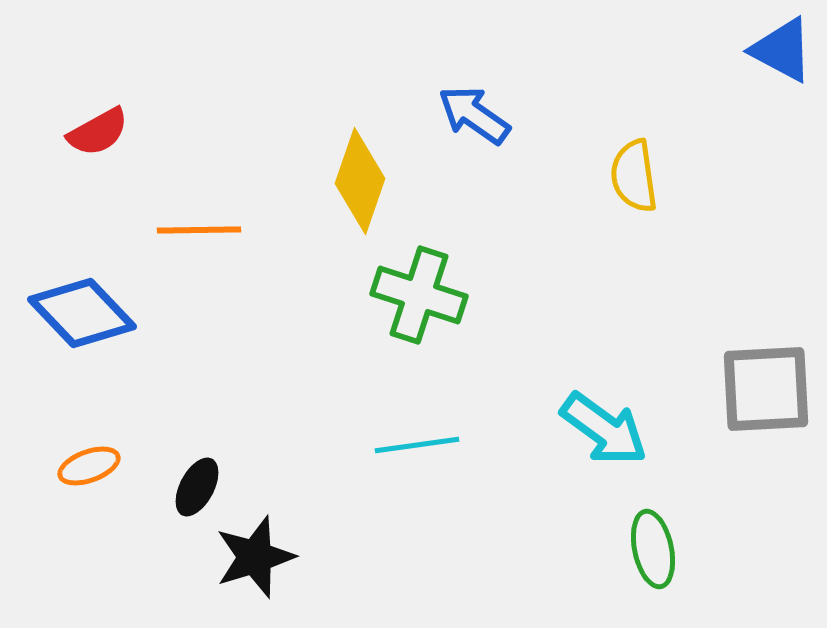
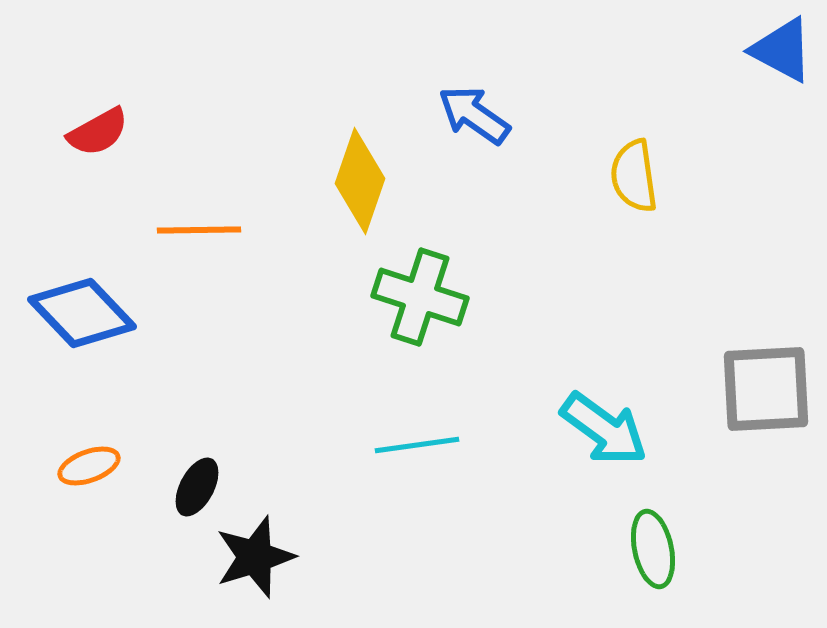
green cross: moved 1 px right, 2 px down
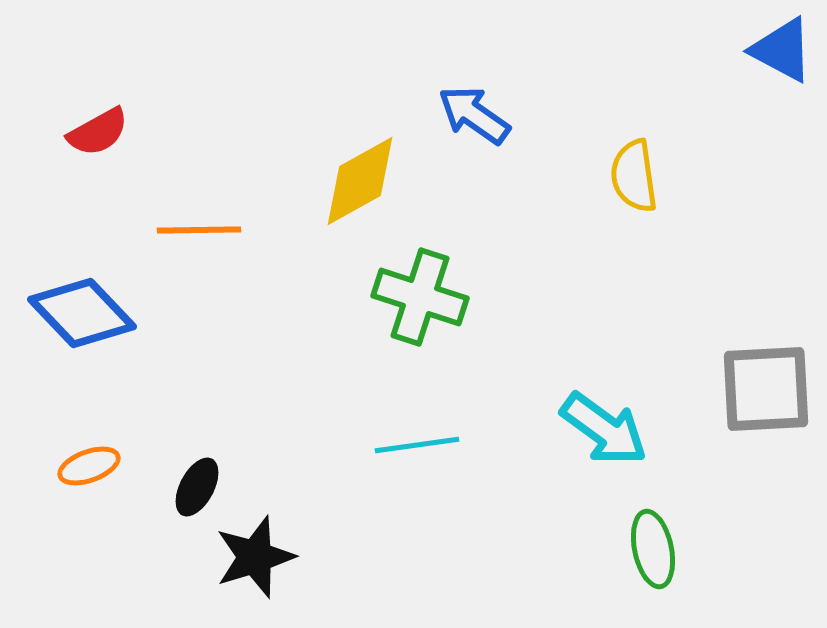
yellow diamond: rotated 42 degrees clockwise
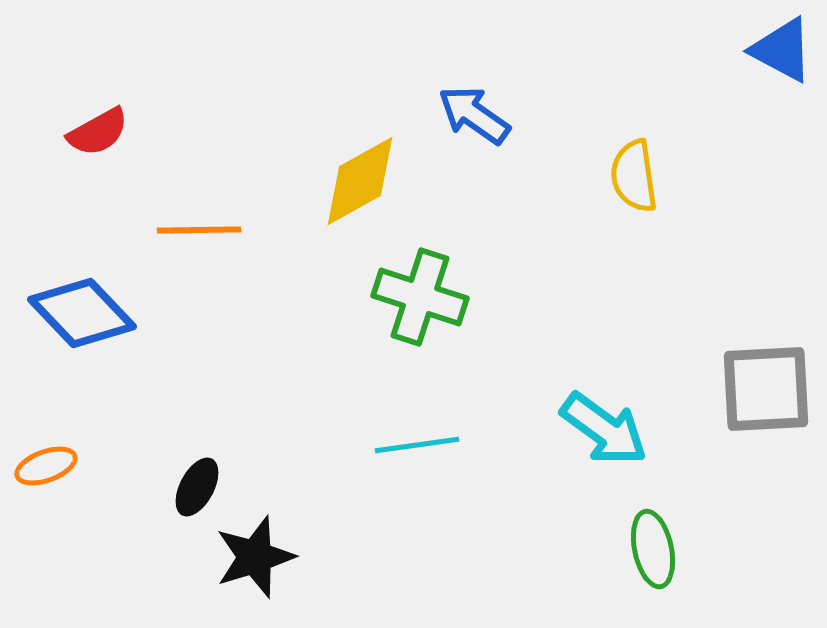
orange ellipse: moved 43 px left
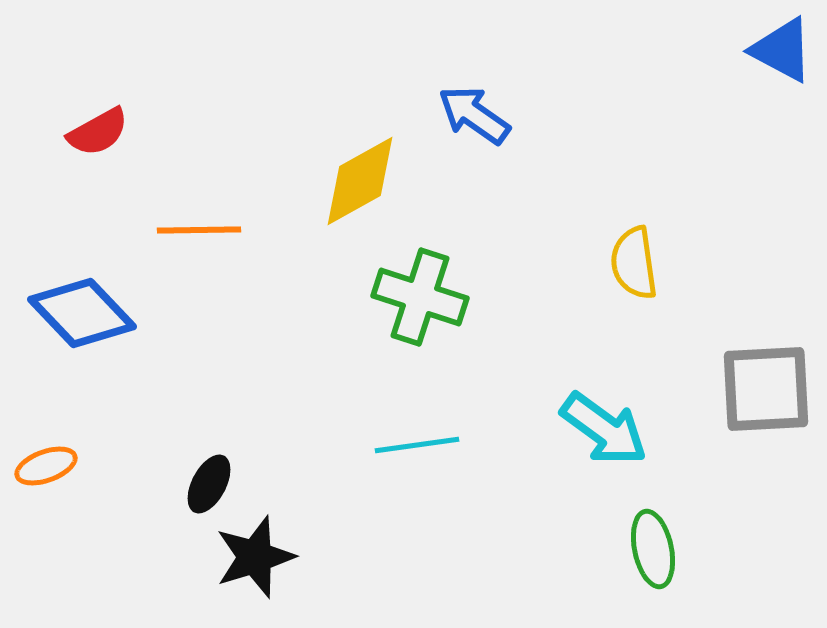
yellow semicircle: moved 87 px down
black ellipse: moved 12 px right, 3 px up
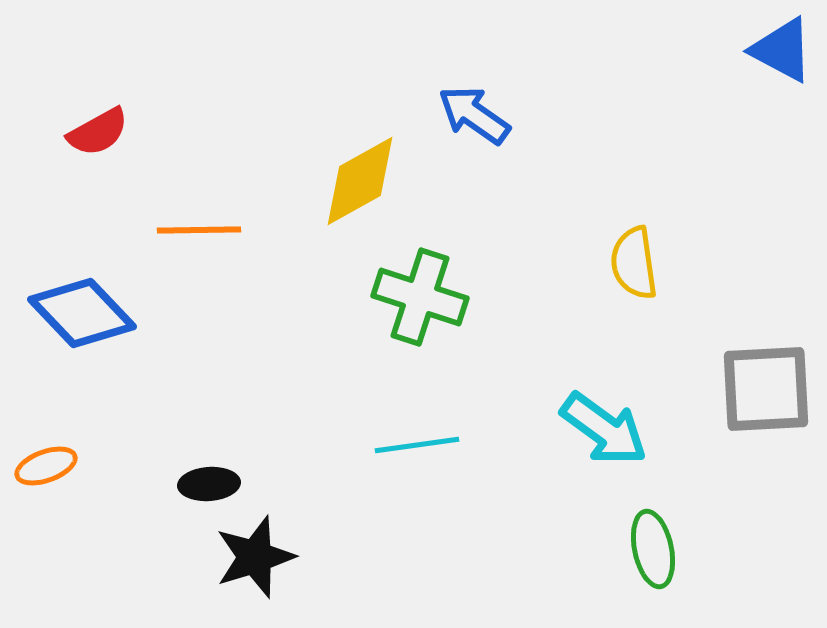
black ellipse: rotated 58 degrees clockwise
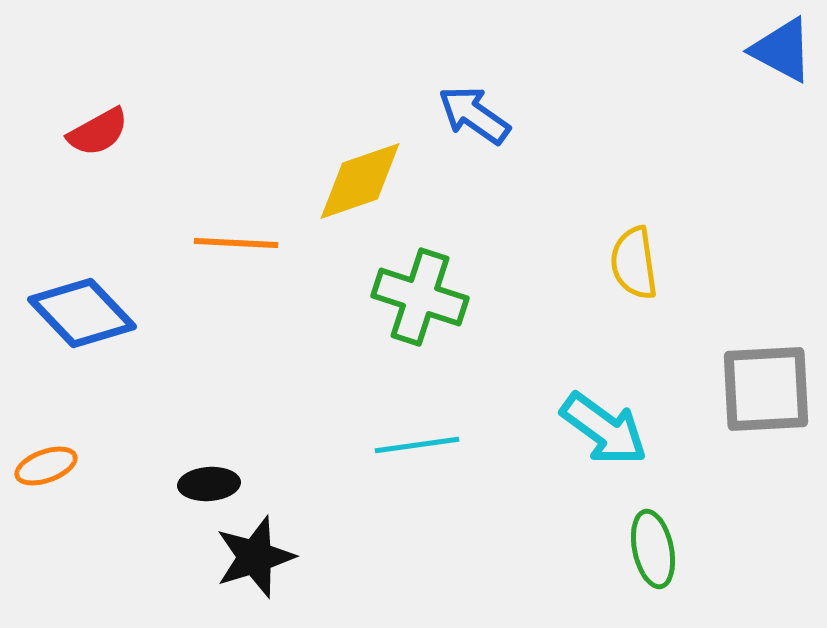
yellow diamond: rotated 10 degrees clockwise
orange line: moved 37 px right, 13 px down; rotated 4 degrees clockwise
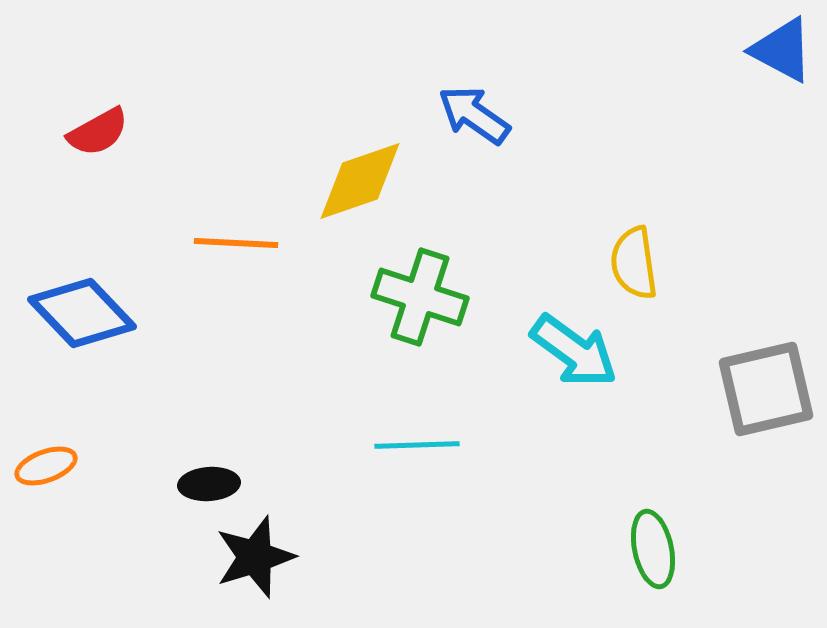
gray square: rotated 10 degrees counterclockwise
cyan arrow: moved 30 px left, 78 px up
cyan line: rotated 6 degrees clockwise
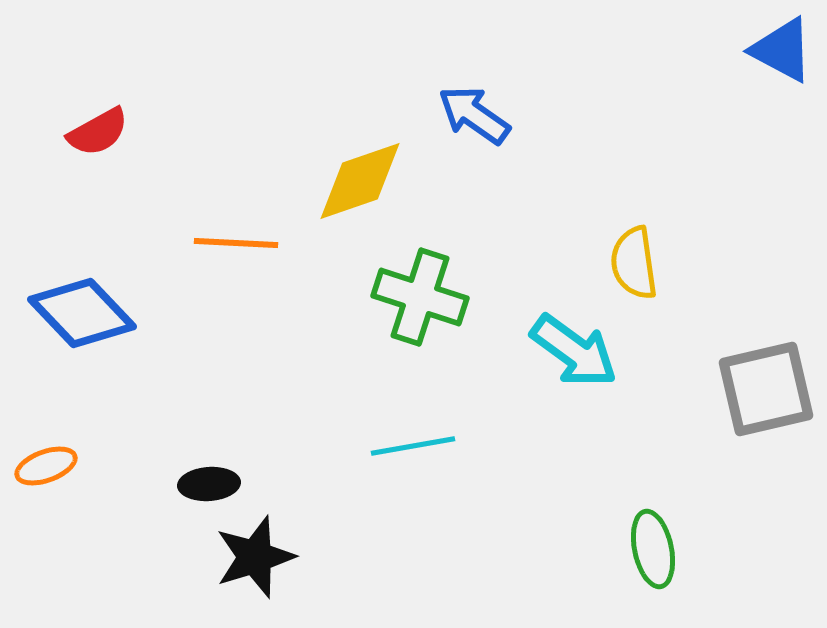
cyan line: moved 4 px left, 1 px down; rotated 8 degrees counterclockwise
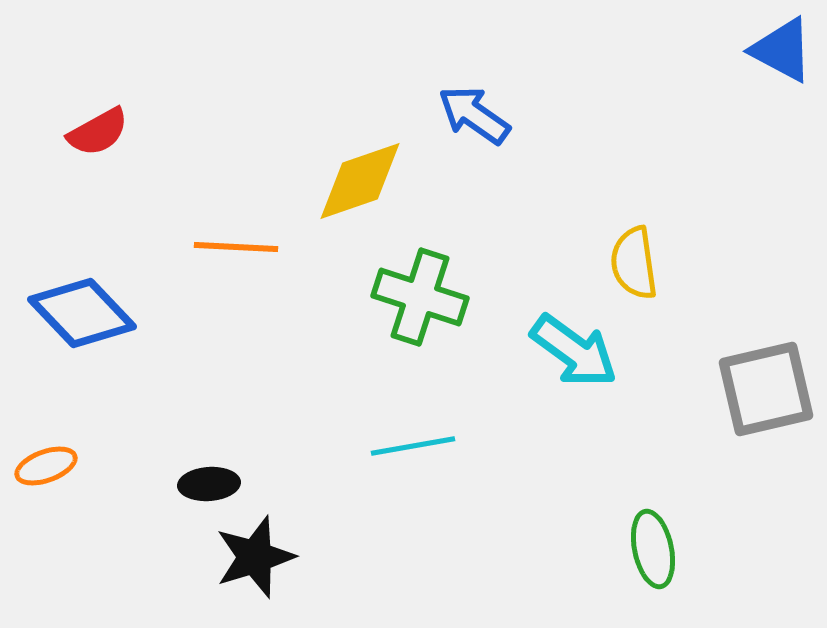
orange line: moved 4 px down
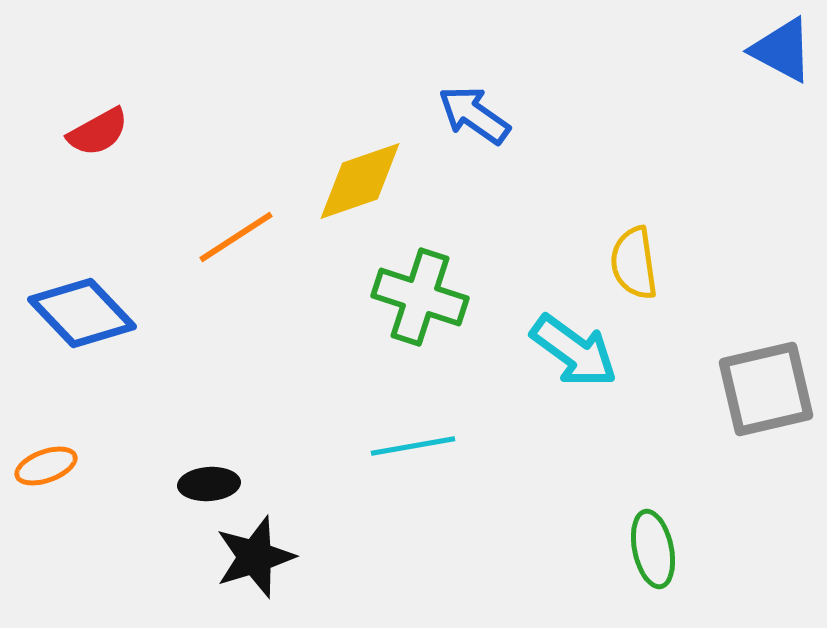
orange line: moved 10 px up; rotated 36 degrees counterclockwise
